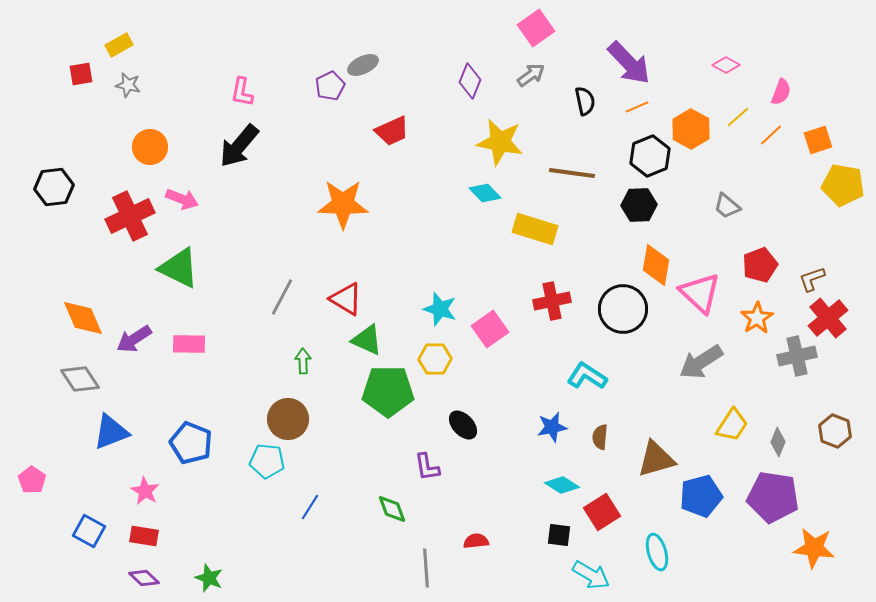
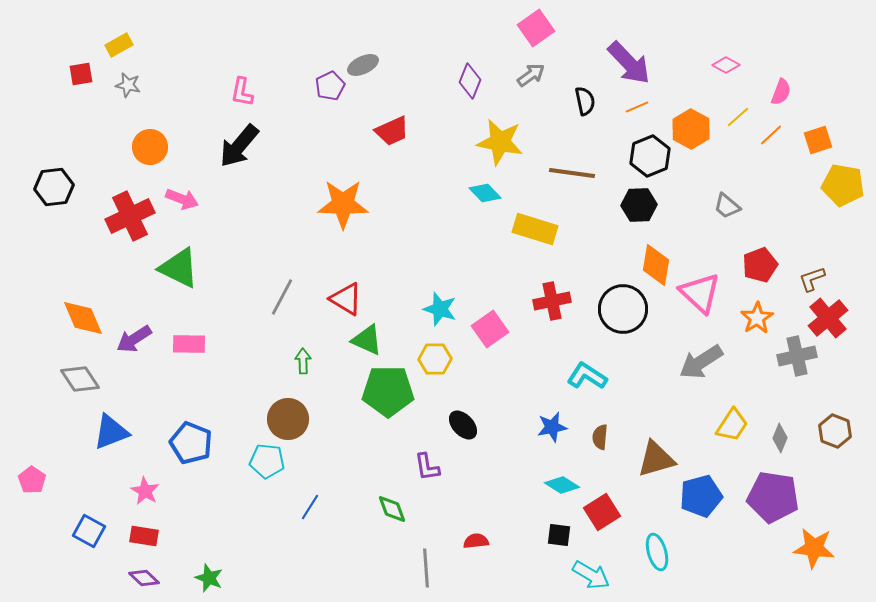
gray diamond at (778, 442): moved 2 px right, 4 px up
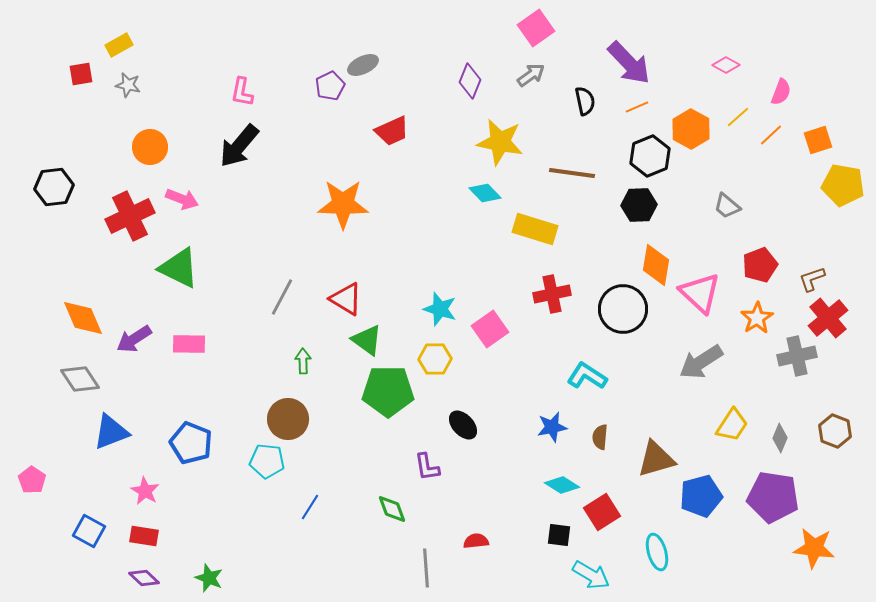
red cross at (552, 301): moved 7 px up
green triangle at (367, 340): rotated 12 degrees clockwise
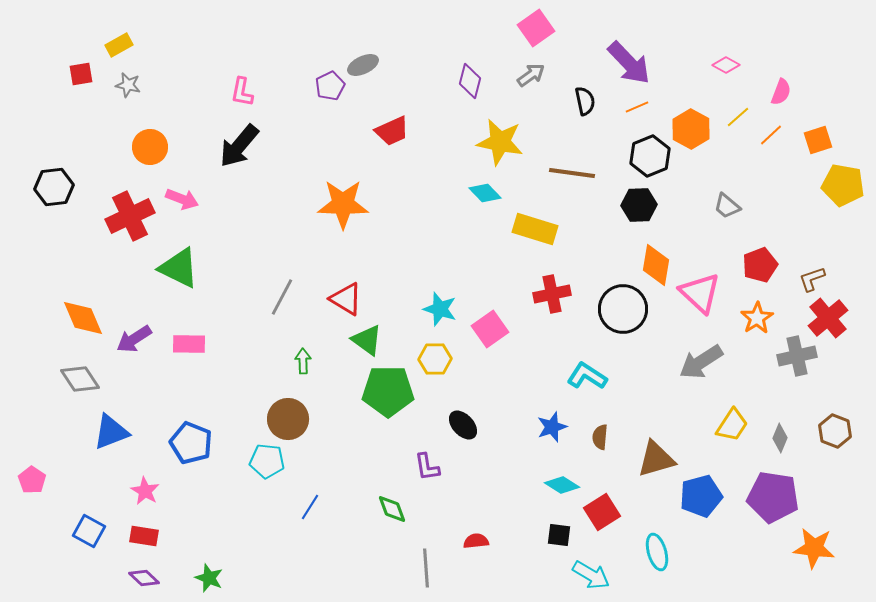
purple diamond at (470, 81): rotated 8 degrees counterclockwise
blue star at (552, 427): rotated 8 degrees counterclockwise
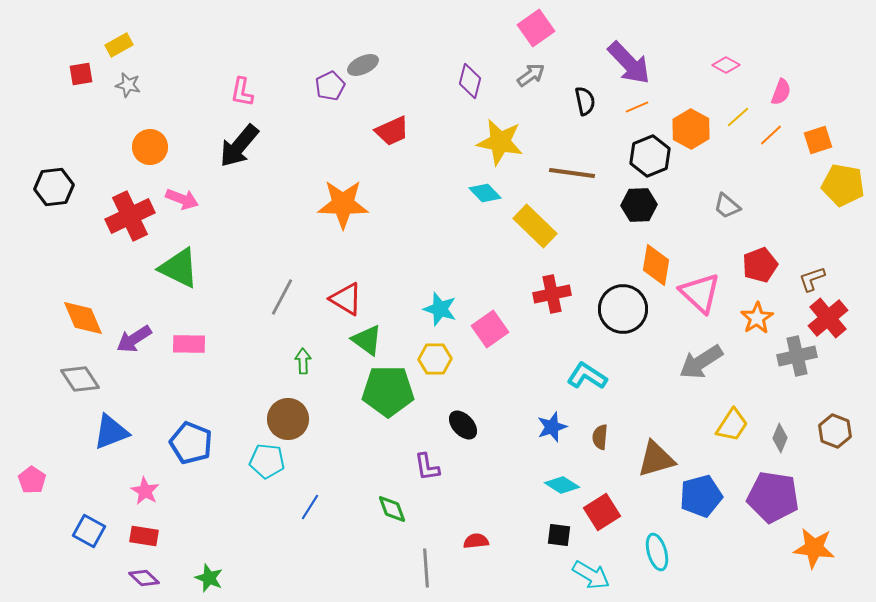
yellow rectangle at (535, 229): moved 3 px up; rotated 27 degrees clockwise
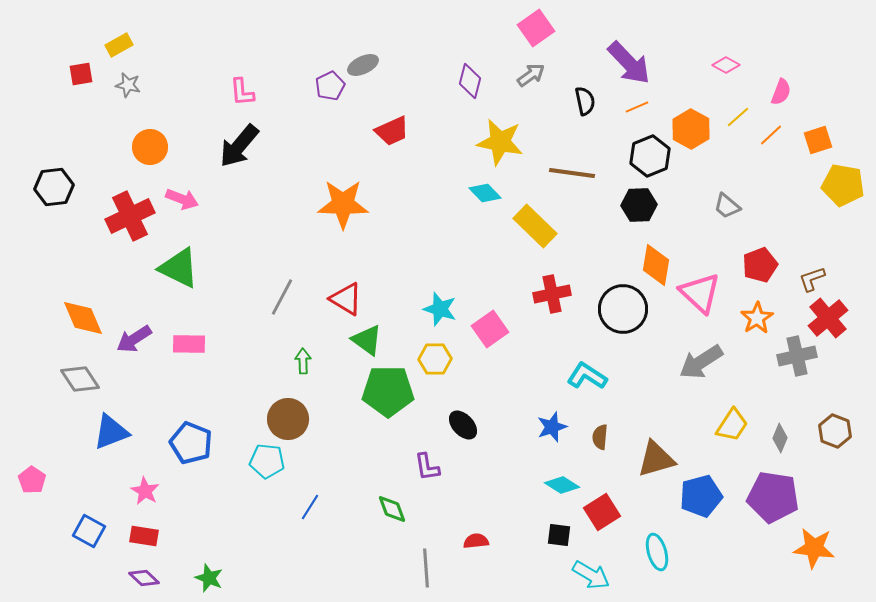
pink L-shape at (242, 92): rotated 16 degrees counterclockwise
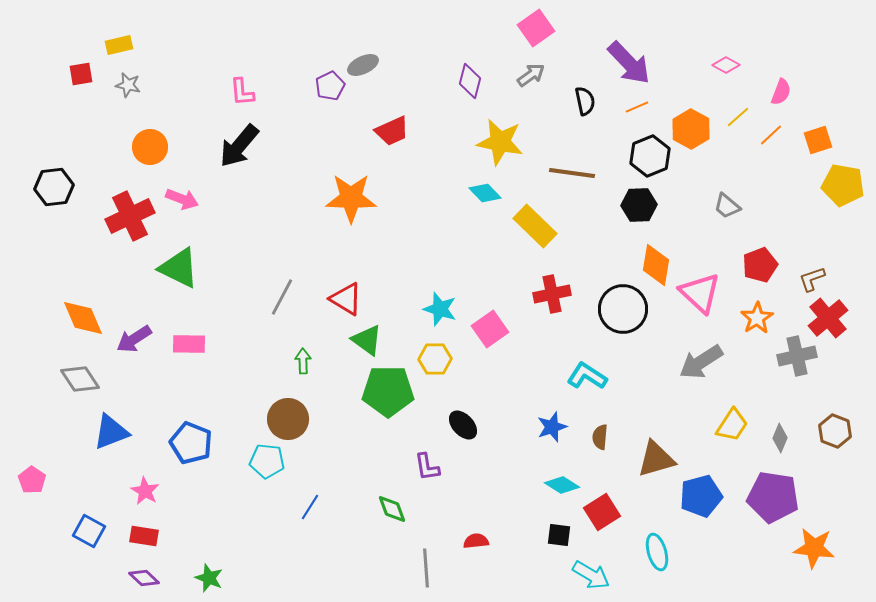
yellow rectangle at (119, 45): rotated 16 degrees clockwise
orange star at (343, 204): moved 8 px right, 6 px up
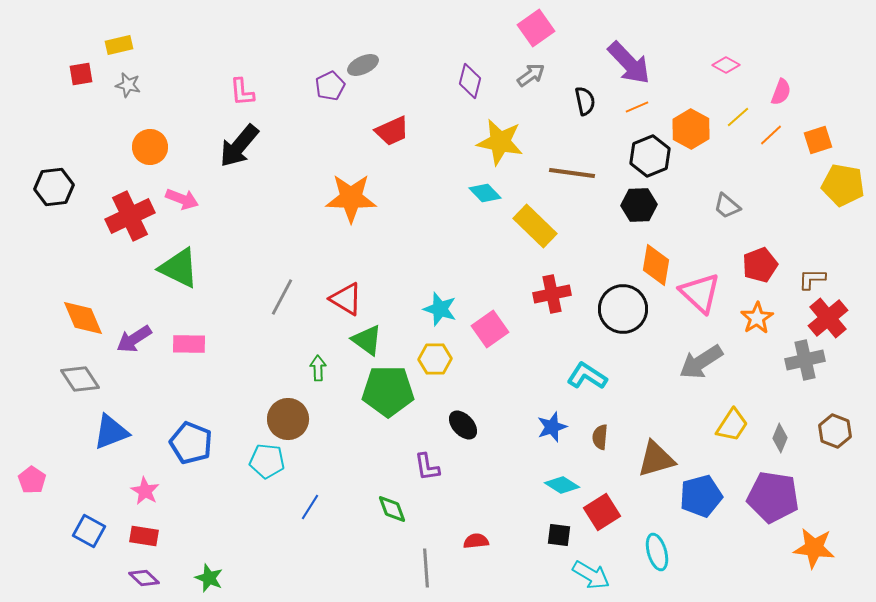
brown L-shape at (812, 279): rotated 20 degrees clockwise
gray cross at (797, 356): moved 8 px right, 4 px down
green arrow at (303, 361): moved 15 px right, 7 px down
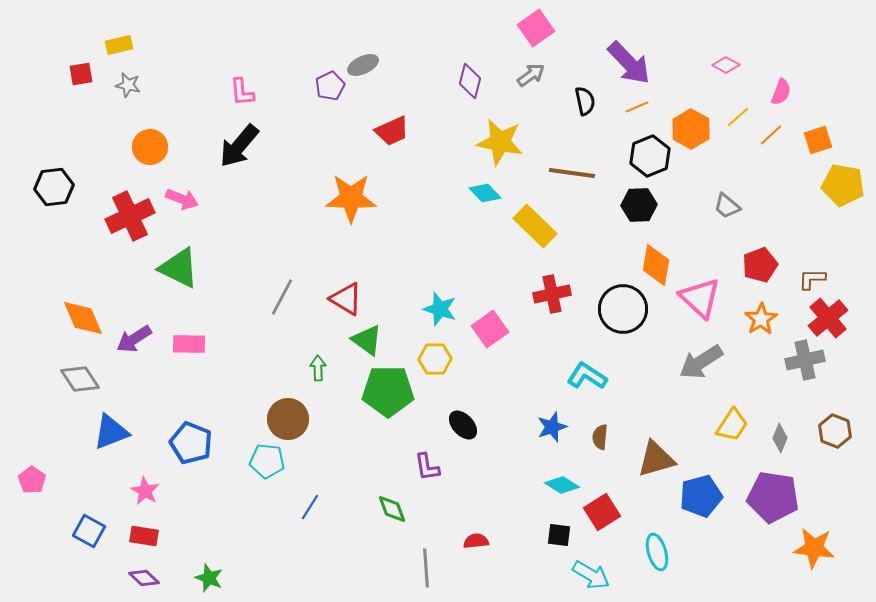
pink triangle at (700, 293): moved 5 px down
orange star at (757, 318): moved 4 px right, 1 px down
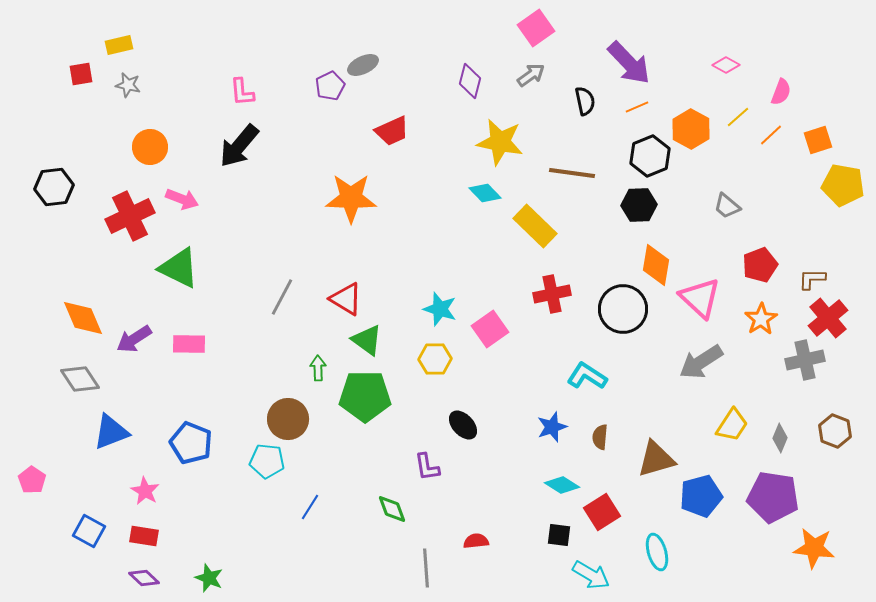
green pentagon at (388, 391): moved 23 px left, 5 px down
